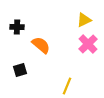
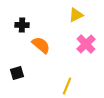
yellow triangle: moved 8 px left, 5 px up
black cross: moved 5 px right, 2 px up
pink cross: moved 2 px left
black square: moved 3 px left, 3 px down
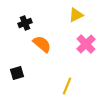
black cross: moved 3 px right, 2 px up; rotated 24 degrees counterclockwise
orange semicircle: moved 1 px right, 1 px up
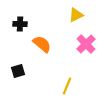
black cross: moved 5 px left, 1 px down; rotated 24 degrees clockwise
black square: moved 1 px right, 2 px up
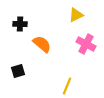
pink cross: rotated 18 degrees counterclockwise
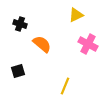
black cross: rotated 16 degrees clockwise
pink cross: moved 2 px right
yellow line: moved 2 px left
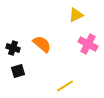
black cross: moved 7 px left, 24 px down
yellow line: rotated 36 degrees clockwise
